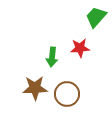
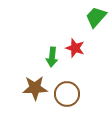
red star: moved 5 px left; rotated 24 degrees clockwise
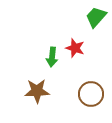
brown star: moved 2 px right, 3 px down
brown circle: moved 24 px right
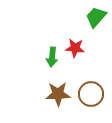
red star: rotated 12 degrees counterclockwise
brown star: moved 21 px right, 3 px down
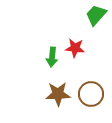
green trapezoid: moved 2 px up
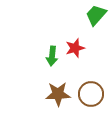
red star: rotated 24 degrees counterclockwise
green arrow: moved 1 px up
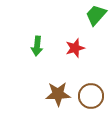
green arrow: moved 15 px left, 10 px up
brown circle: moved 2 px down
